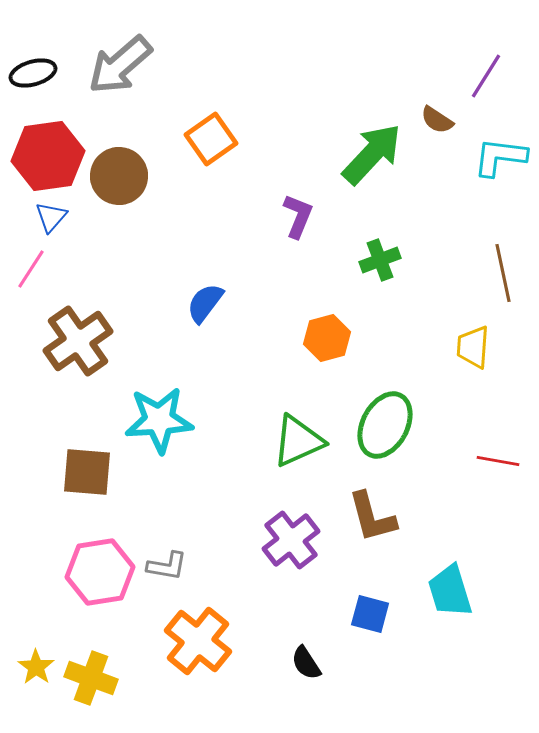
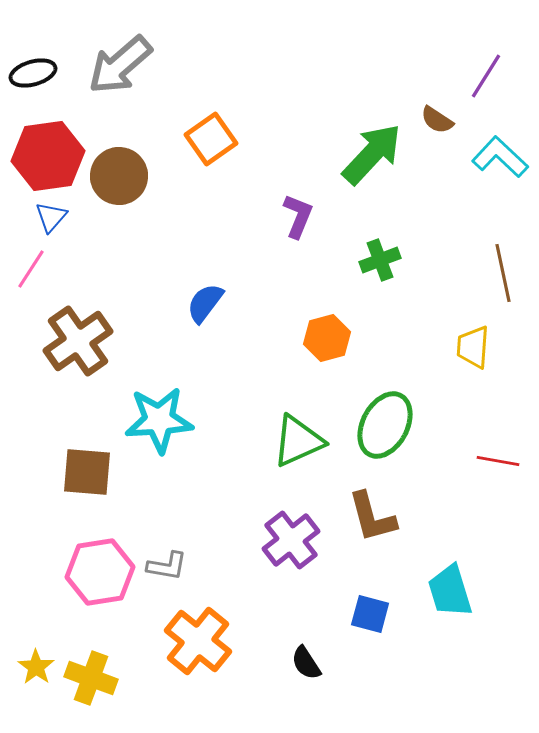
cyan L-shape: rotated 36 degrees clockwise
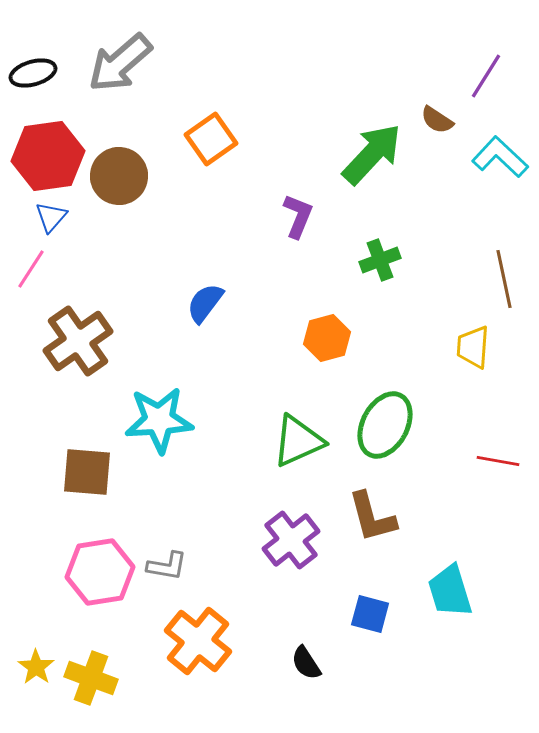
gray arrow: moved 2 px up
brown line: moved 1 px right, 6 px down
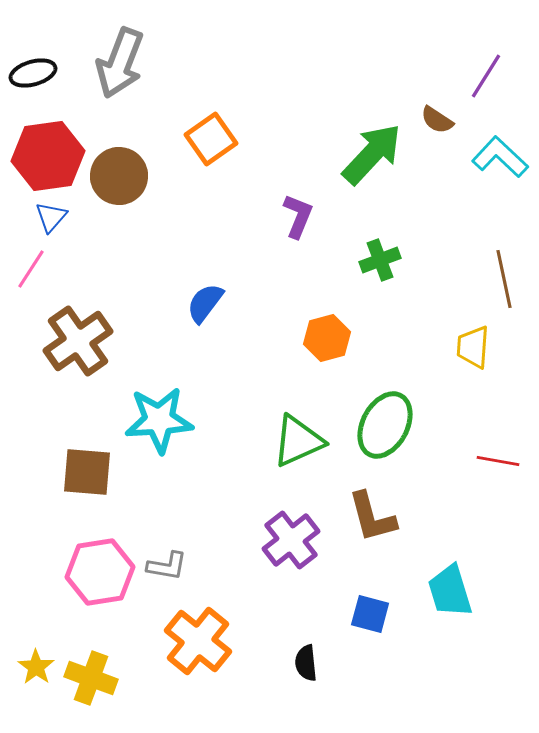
gray arrow: rotated 28 degrees counterclockwise
black semicircle: rotated 27 degrees clockwise
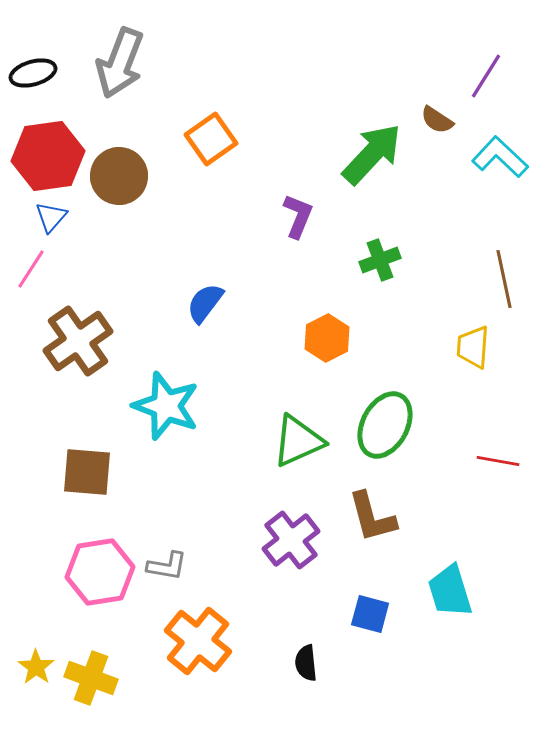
orange hexagon: rotated 12 degrees counterclockwise
cyan star: moved 7 px right, 14 px up; rotated 24 degrees clockwise
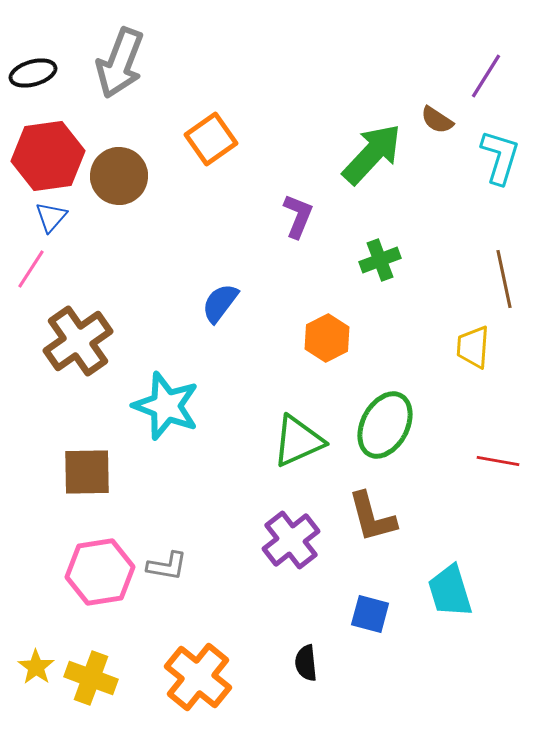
cyan L-shape: rotated 64 degrees clockwise
blue semicircle: moved 15 px right
brown square: rotated 6 degrees counterclockwise
orange cross: moved 36 px down
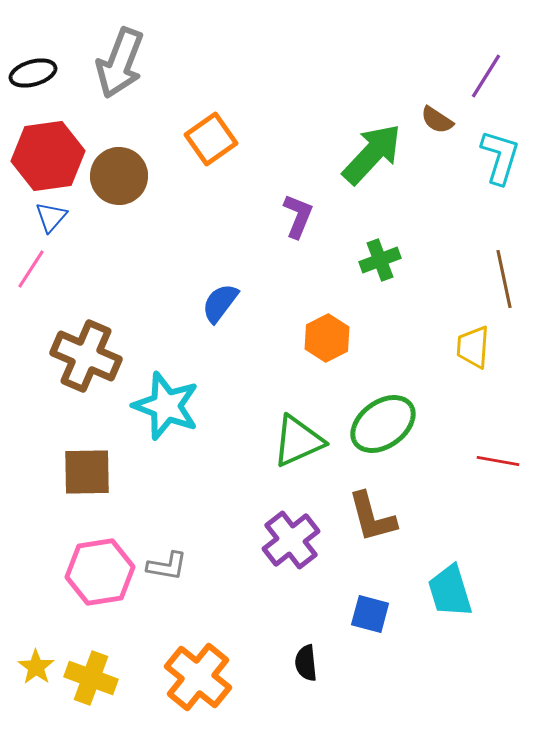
brown cross: moved 8 px right, 15 px down; rotated 32 degrees counterclockwise
green ellipse: moved 2 px left, 1 px up; rotated 26 degrees clockwise
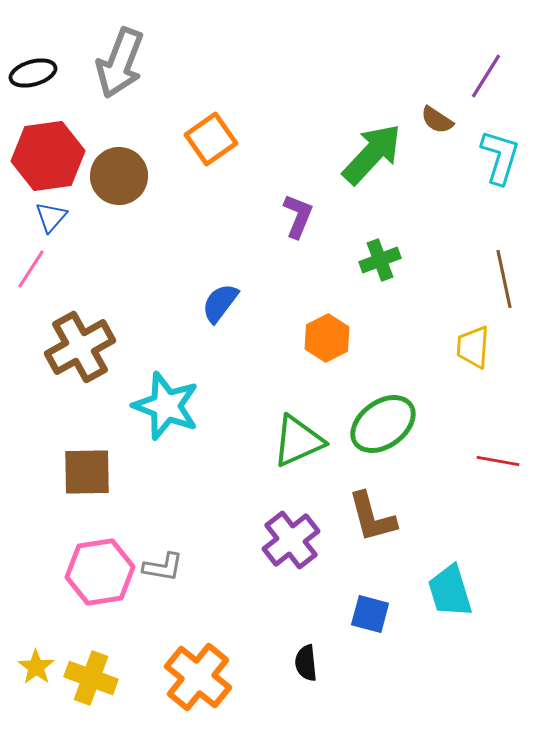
brown cross: moved 6 px left, 9 px up; rotated 38 degrees clockwise
gray L-shape: moved 4 px left, 1 px down
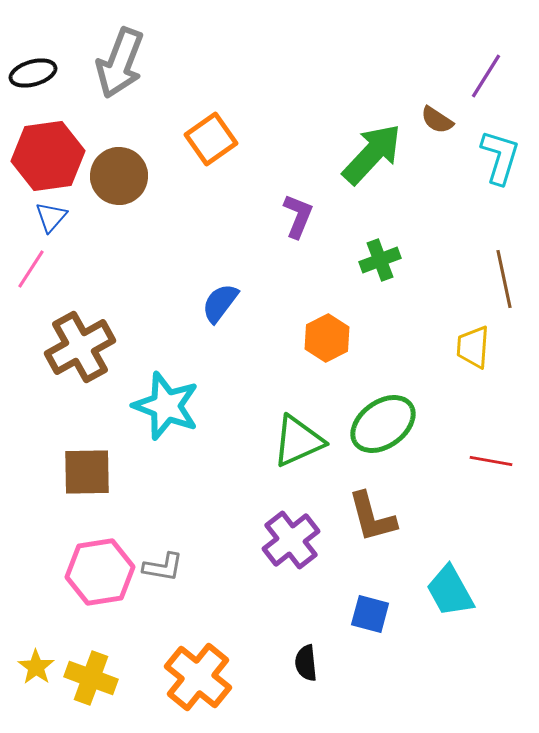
red line: moved 7 px left
cyan trapezoid: rotated 12 degrees counterclockwise
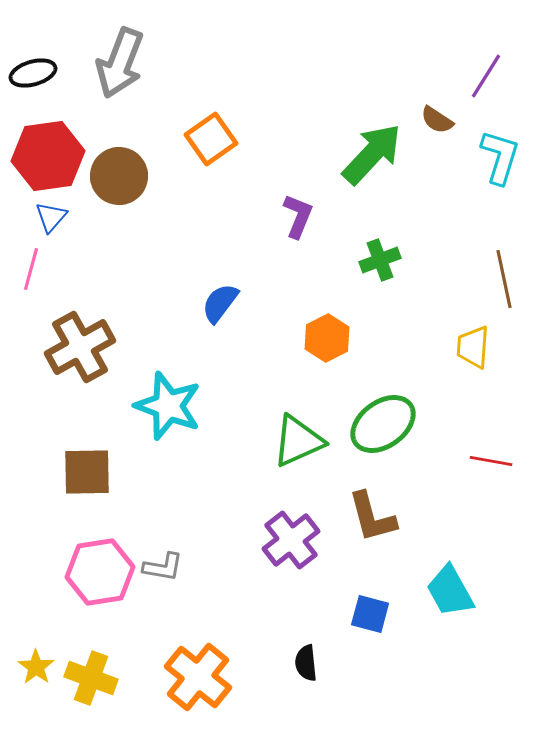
pink line: rotated 18 degrees counterclockwise
cyan star: moved 2 px right
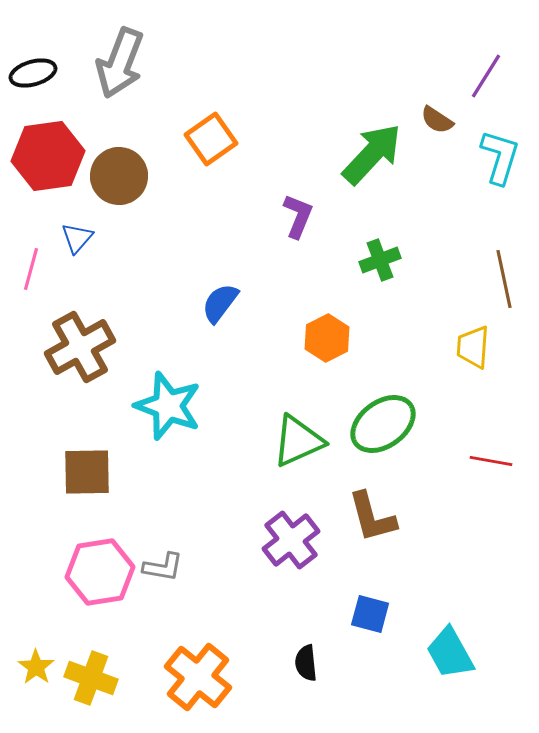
blue triangle: moved 26 px right, 21 px down
cyan trapezoid: moved 62 px down
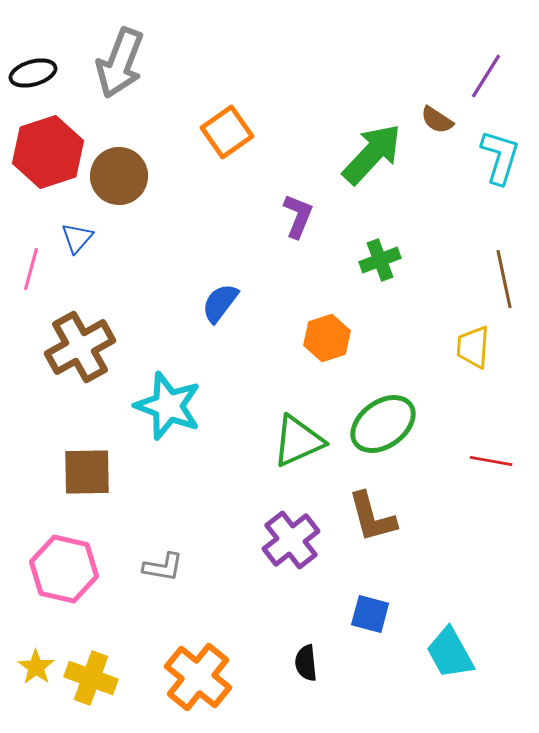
orange square: moved 16 px right, 7 px up
red hexagon: moved 4 px up; rotated 10 degrees counterclockwise
orange hexagon: rotated 9 degrees clockwise
pink hexagon: moved 36 px left, 3 px up; rotated 22 degrees clockwise
